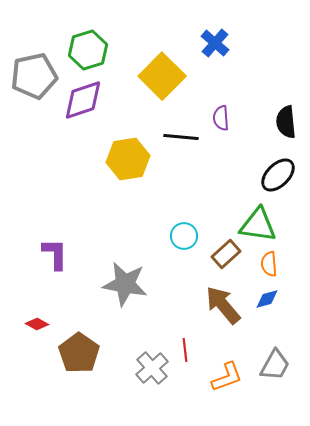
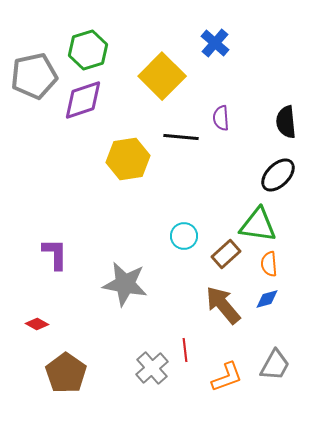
brown pentagon: moved 13 px left, 20 px down
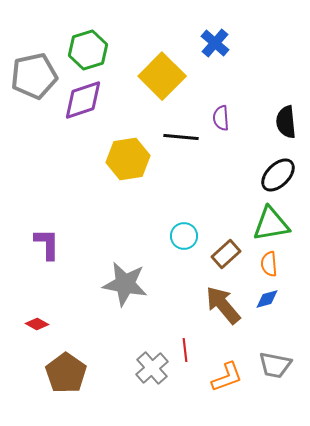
green triangle: moved 13 px right, 1 px up; rotated 18 degrees counterclockwise
purple L-shape: moved 8 px left, 10 px up
gray trapezoid: rotated 72 degrees clockwise
